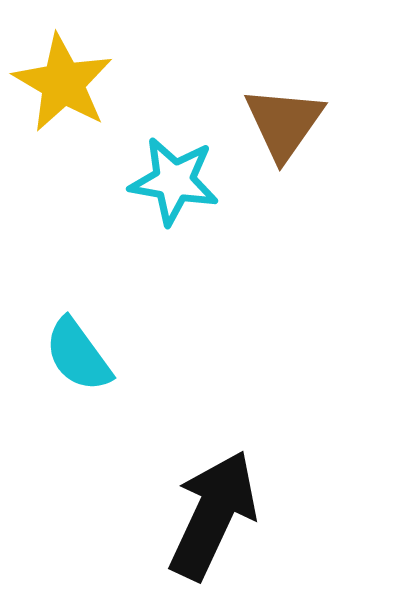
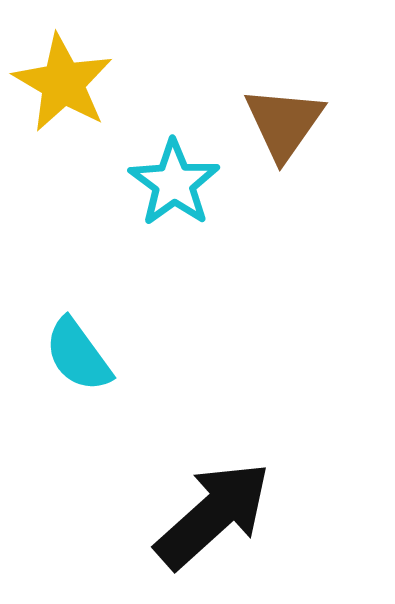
cyan star: moved 2 px down; rotated 26 degrees clockwise
black arrow: rotated 23 degrees clockwise
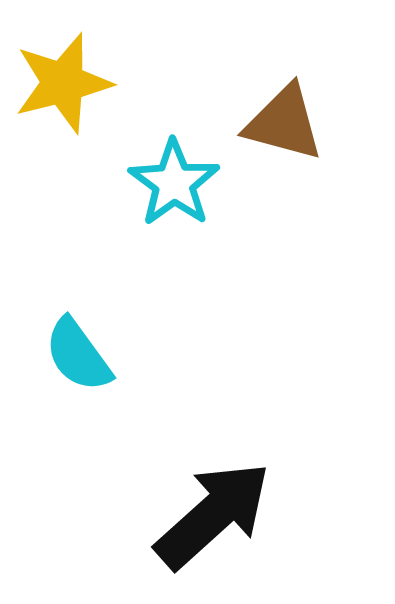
yellow star: rotated 28 degrees clockwise
brown triangle: rotated 50 degrees counterclockwise
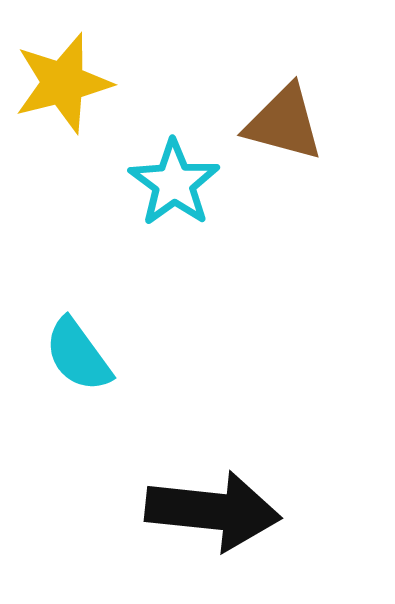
black arrow: moved 4 px up; rotated 48 degrees clockwise
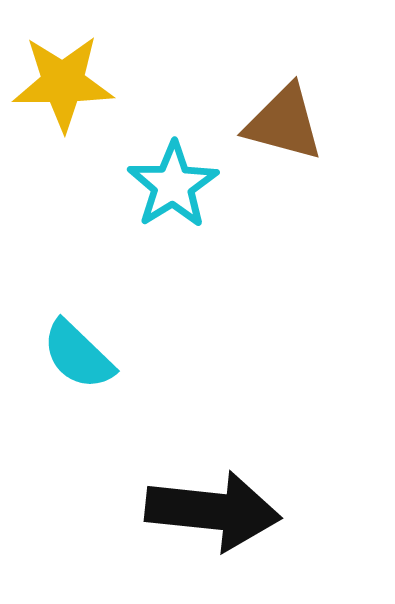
yellow star: rotated 14 degrees clockwise
cyan star: moved 1 px left, 2 px down; rotated 4 degrees clockwise
cyan semicircle: rotated 10 degrees counterclockwise
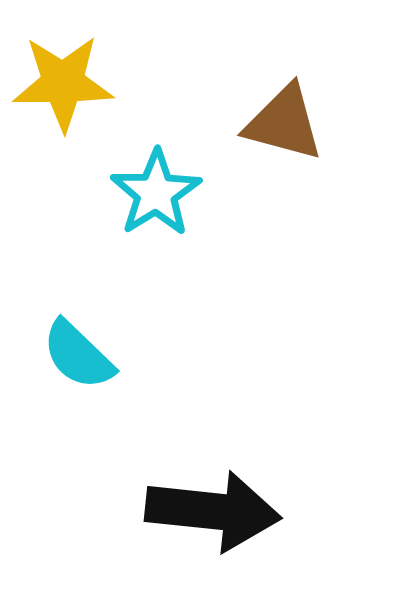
cyan star: moved 17 px left, 8 px down
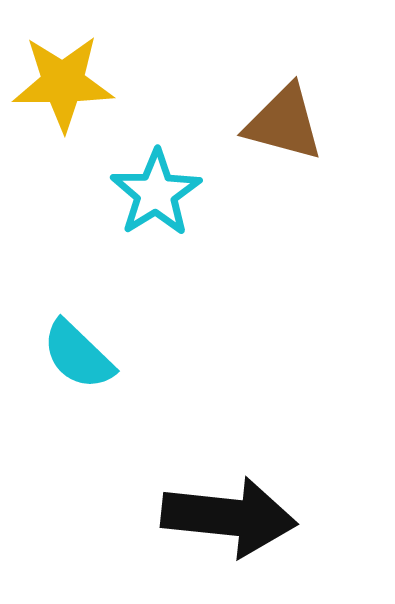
black arrow: moved 16 px right, 6 px down
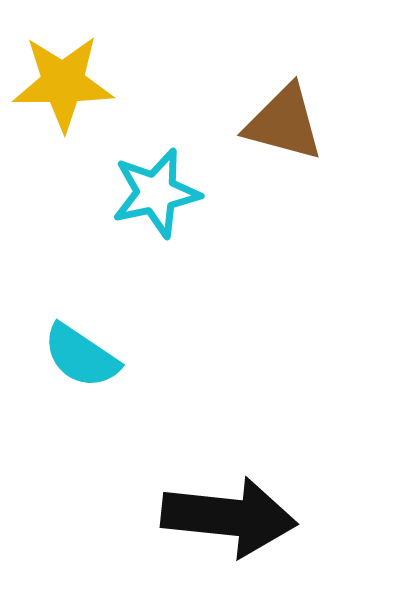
cyan star: rotated 20 degrees clockwise
cyan semicircle: moved 3 px right, 1 px down; rotated 10 degrees counterclockwise
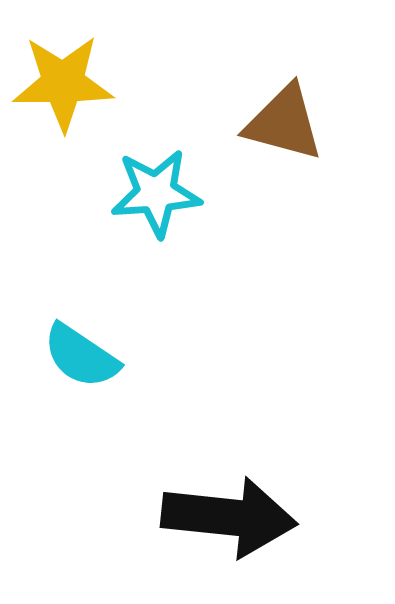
cyan star: rotated 8 degrees clockwise
